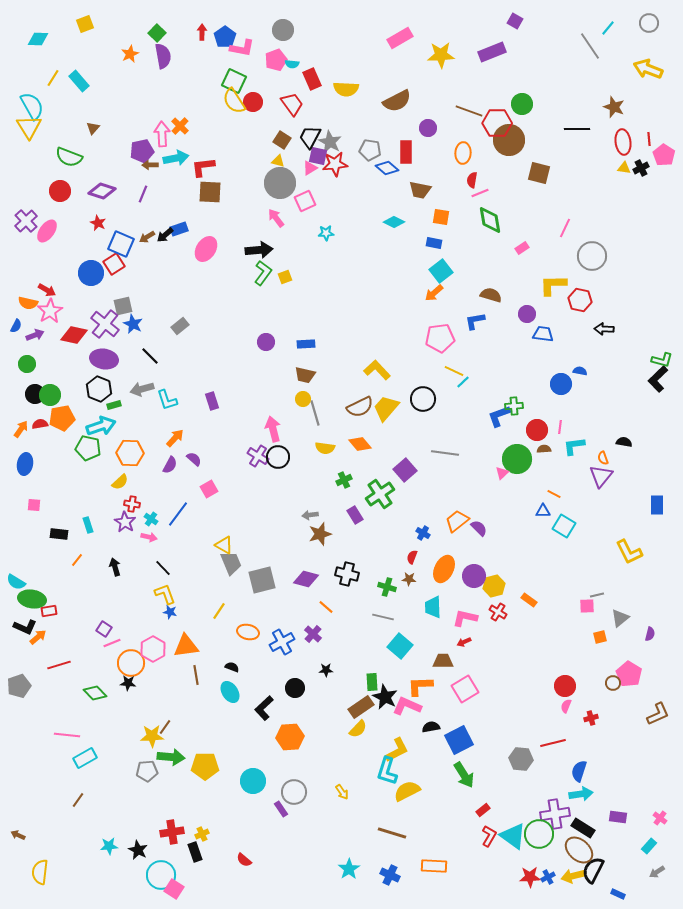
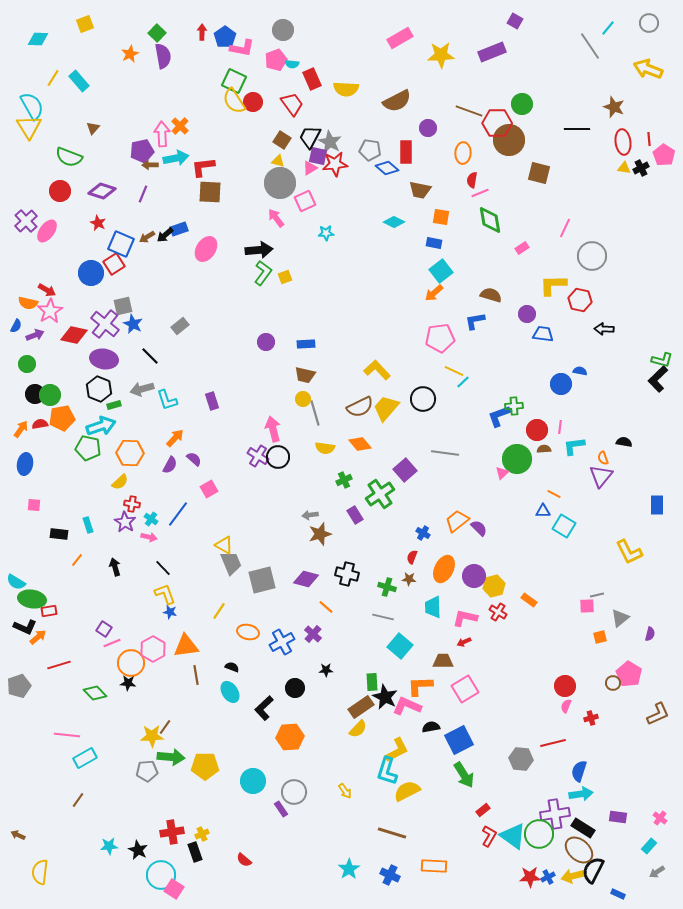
yellow arrow at (342, 792): moved 3 px right, 1 px up
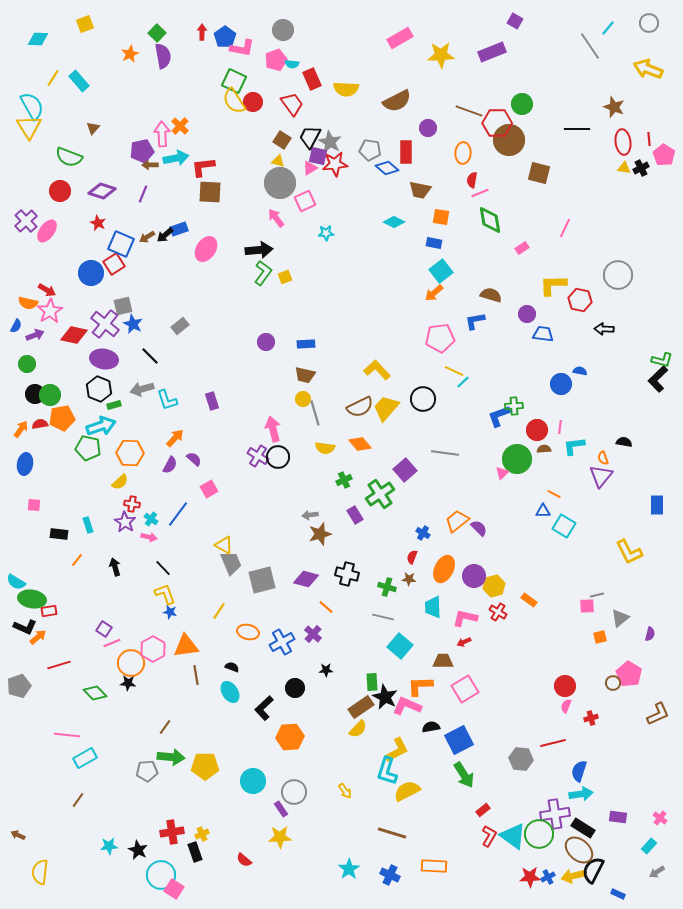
gray circle at (592, 256): moved 26 px right, 19 px down
yellow star at (152, 736): moved 128 px right, 101 px down
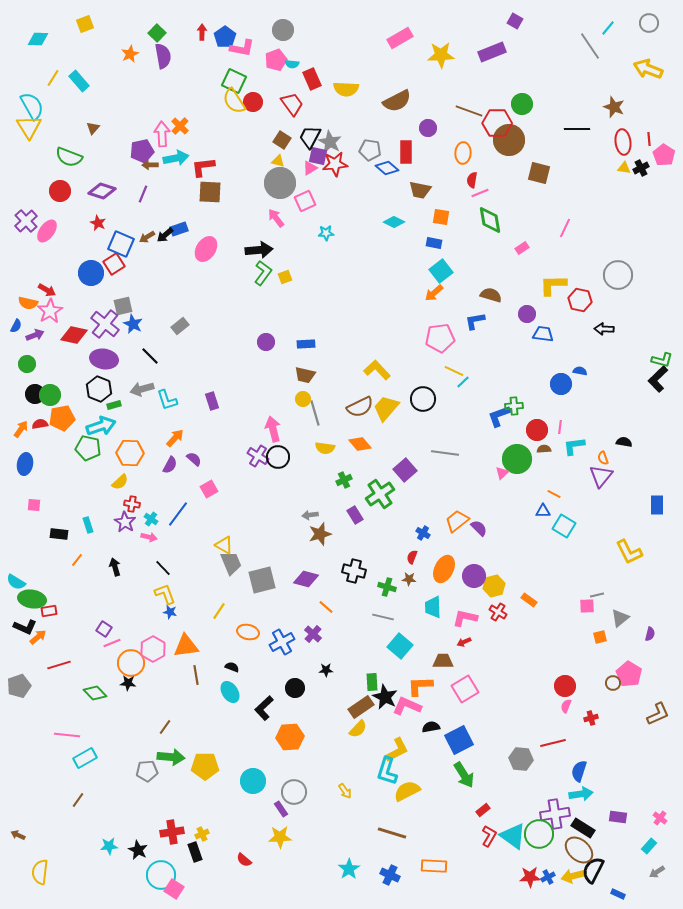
black cross at (347, 574): moved 7 px right, 3 px up
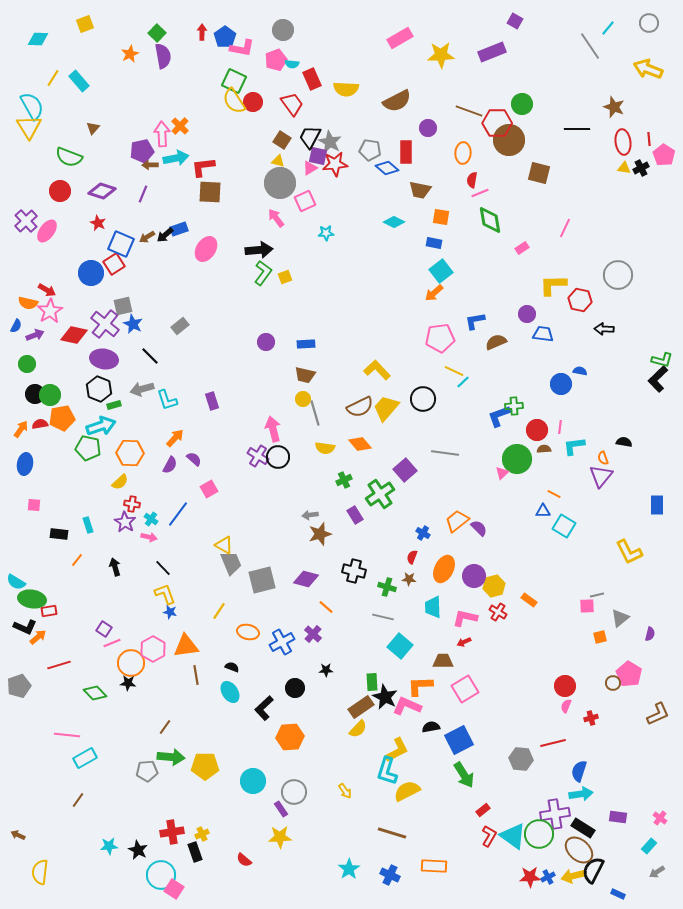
brown semicircle at (491, 295): moved 5 px right, 47 px down; rotated 40 degrees counterclockwise
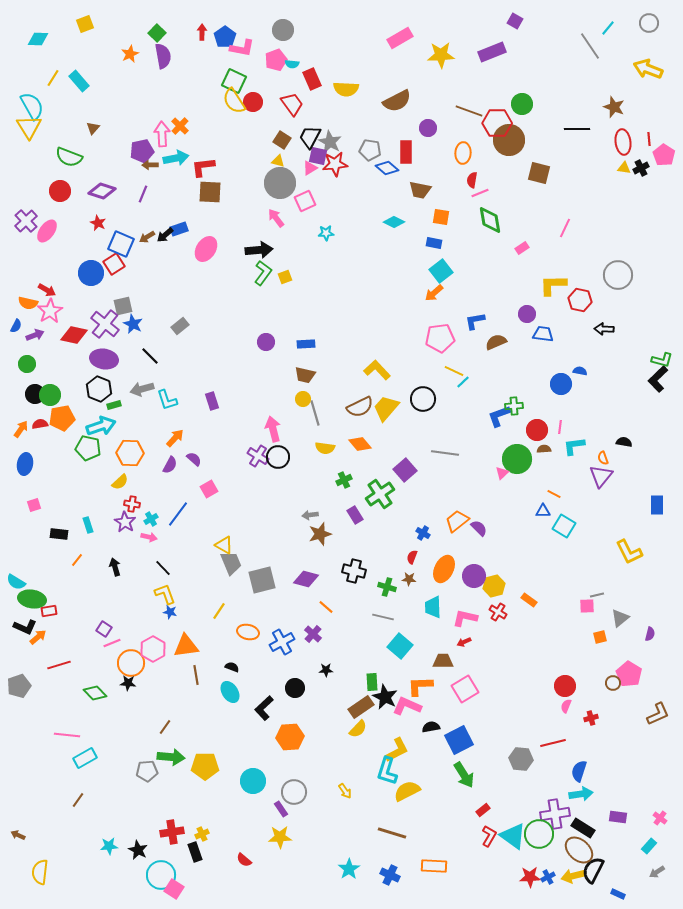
pink square at (34, 505): rotated 24 degrees counterclockwise
cyan cross at (151, 519): rotated 24 degrees clockwise
